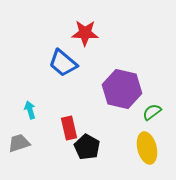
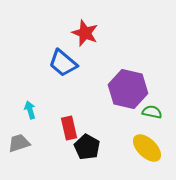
red star: rotated 20 degrees clockwise
purple hexagon: moved 6 px right
green semicircle: rotated 48 degrees clockwise
yellow ellipse: rotated 32 degrees counterclockwise
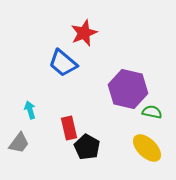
red star: moved 1 px left; rotated 28 degrees clockwise
gray trapezoid: rotated 145 degrees clockwise
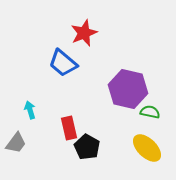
green semicircle: moved 2 px left
gray trapezoid: moved 3 px left
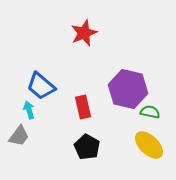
blue trapezoid: moved 22 px left, 23 px down
cyan arrow: moved 1 px left
red rectangle: moved 14 px right, 21 px up
gray trapezoid: moved 3 px right, 7 px up
yellow ellipse: moved 2 px right, 3 px up
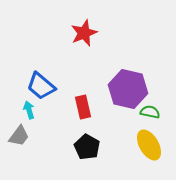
yellow ellipse: rotated 16 degrees clockwise
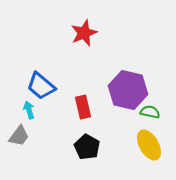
purple hexagon: moved 1 px down
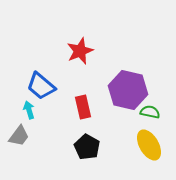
red star: moved 4 px left, 18 px down
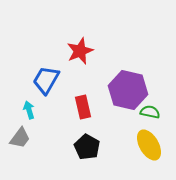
blue trapezoid: moved 5 px right, 6 px up; rotated 80 degrees clockwise
gray trapezoid: moved 1 px right, 2 px down
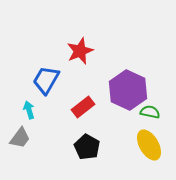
purple hexagon: rotated 12 degrees clockwise
red rectangle: rotated 65 degrees clockwise
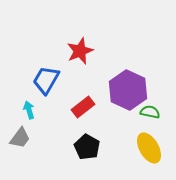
yellow ellipse: moved 3 px down
